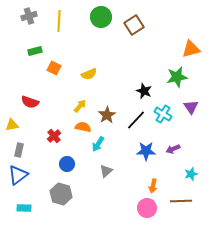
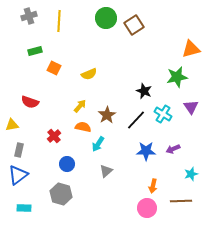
green circle: moved 5 px right, 1 px down
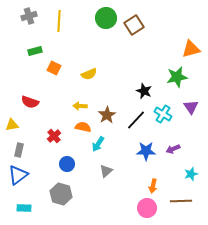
yellow arrow: rotated 128 degrees counterclockwise
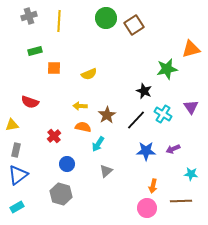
orange square: rotated 24 degrees counterclockwise
green star: moved 10 px left, 8 px up
gray rectangle: moved 3 px left
cyan star: rotated 24 degrees clockwise
cyan rectangle: moved 7 px left, 1 px up; rotated 32 degrees counterclockwise
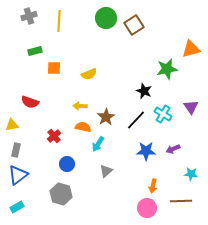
brown star: moved 1 px left, 2 px down
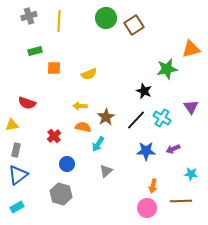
red semicircle: moved 3 px left, 1 px down
cyan cross: moved 1 px left, 4 px down
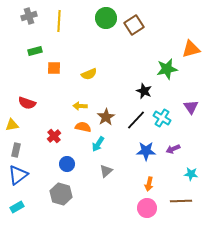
orange arrow: moved 4 px left, 2 px up
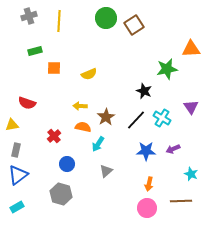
orange triangle: rotated 12 degrees clockwise
cyan star: rotated 16 degrees clockwise
